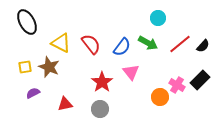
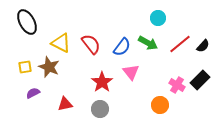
orange circle: moved 8 px down
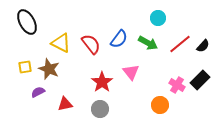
blue semicircle: moved 3 px left, 8 px up
brown star: moved 2 px down
purple semicircle: moved 5 px right, 1 px up
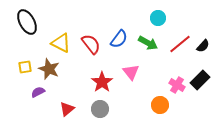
red triangle: moved 2 px right, 5 px down; rotated 28 degrees counterclockwise
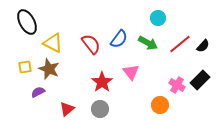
yellow triangle: moved 8 px left
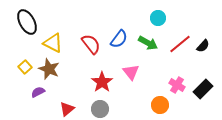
yellow square: rotated 32 degrees counterclockwise
black rectangle: moved 3 px right, 9 px down
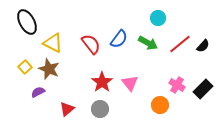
pink triangle: moved 1 px left, 11 px down
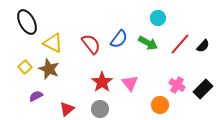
red line: rotated 10 degrees counterclockwise
purple semicircle: moved 2 px left, 4 px down
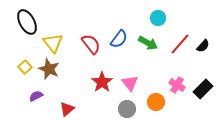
yellow triangle: rotated 25 degrees clockwise
orange circle: moved 4 px left, 3 px up
gray circle: moved 27 px right
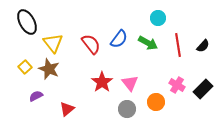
red line: moved 2 px left, 1 px down; rotated 50 degrees counterclockwise
